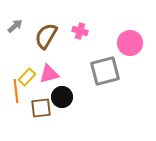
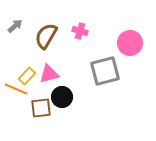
yellow rectangle: moved 1 px up
orange line: moved 2 px up; rotated 60 degrees counterclockwise
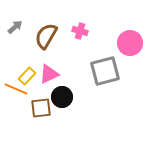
gray arrow: moved 1 px down
pink triangle: rotated 10 degrees counterclockwise
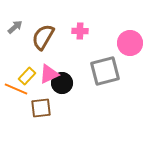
pink cross: rotated 14 degrees counterclockwise
brown semicircle: moved 3 px left, 1 px down
black circle: moved 14 px up
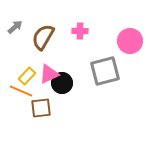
pink circle: moved 2 px up
orange line: moved 5 px right, 2 px down
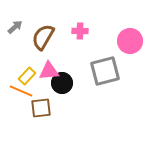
pink triangle: moved 3 px up; rotated 20 degrees clockwise
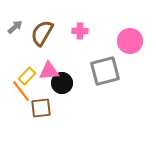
brown semicircle: moved 1 px left, 4 px up
orange line: rotated 30 degrees clockwise
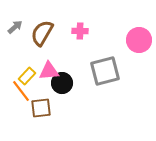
pink circle: moved 9 px right, 1 px up
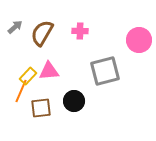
yellow rectangle: moved 1 px right
black circle: moved 12 px right, 18 px down
orange line: rotated 60 degrees clockwise
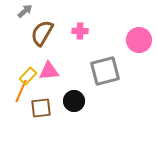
gray arrow: moved 10 px right, 16 px up
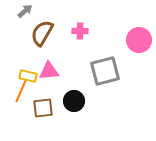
yellow rectangle: rotated 60 degrees clockwise
brown square: moved 2 px right
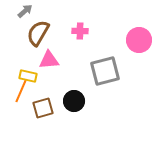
brown semicircle: moved 4 px left
pink triangle: moved 11 px up
brown square: rotated 10 degrees counterclockwise
